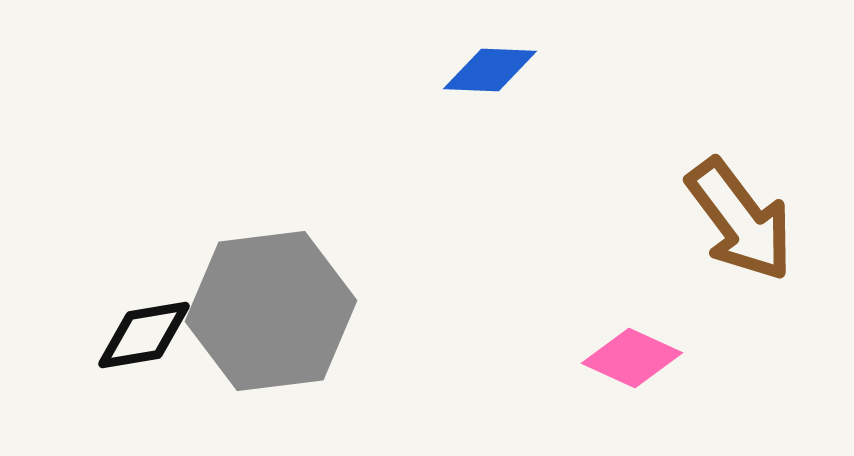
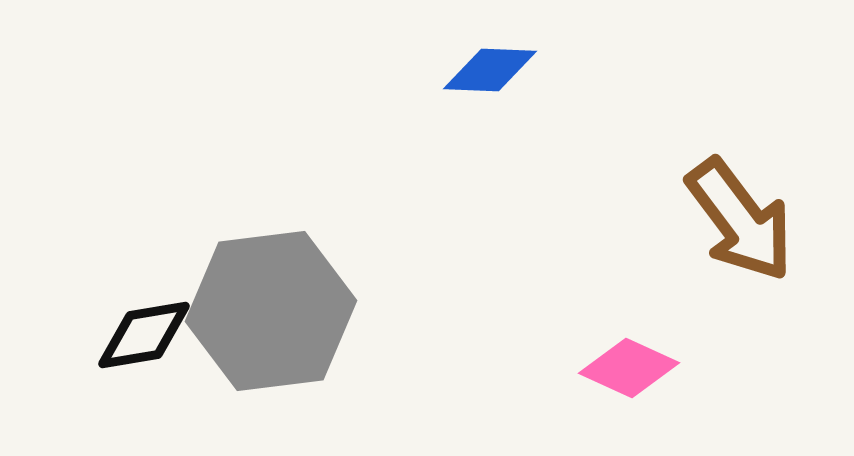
pink diamond: moved 3 px left, 10 px down
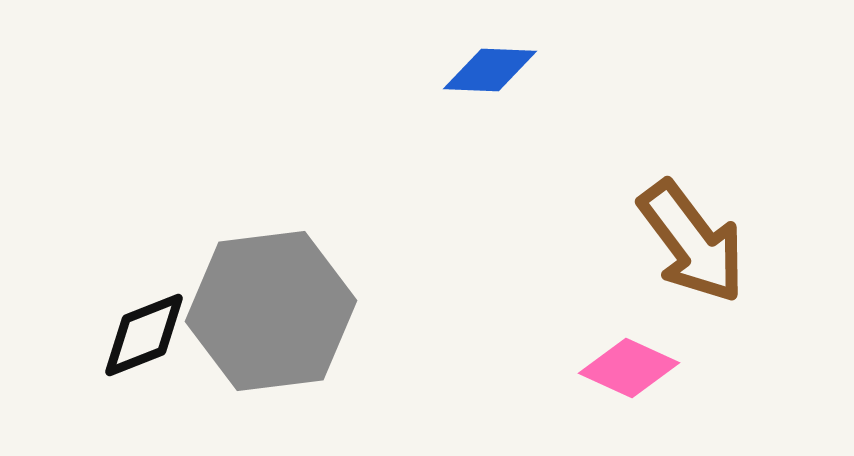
brown arrow: moved 48 px left, 22 px down
black diamond: rotated 12 degrees counterclockwise
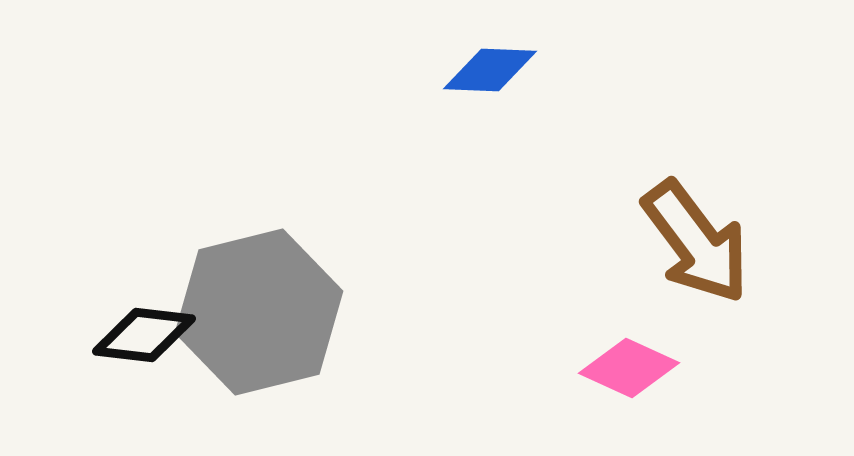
brown arrow: moved 4 px right
gray hexagon: moved 12 px left, 1 px down; rotated 7 degrees counterclockwise
black diamond: rotated 28 degrees clockwise
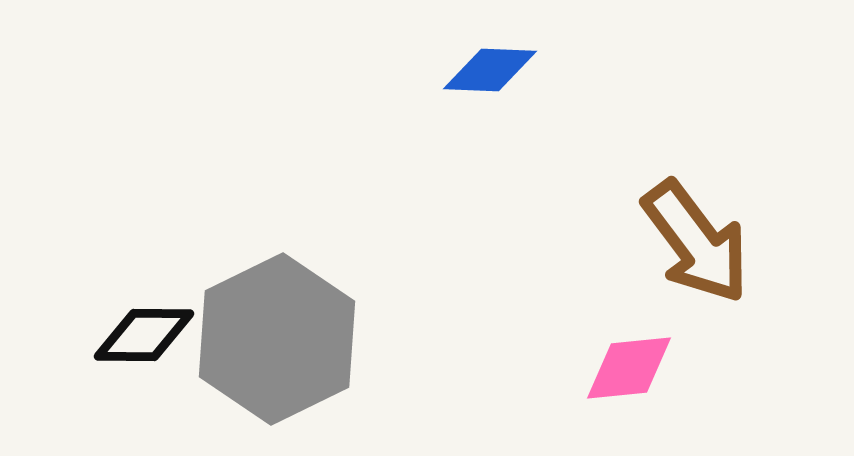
gray hexagon: moved 18 px right, 27 px down; rotated 12 degrees counterclockwise
black diamond: rotated 6 degrees counterclockwise
pink diamond: rotated 30 degrees counterclockwise
